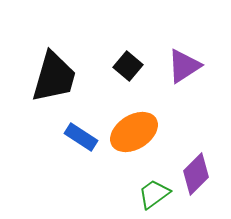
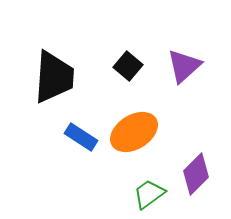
purple triangle: rotated 9 degrees counterclockwise
black trapezoid: rotated 12 degrees counterclockwise
green trapezoid: moved 5 px left
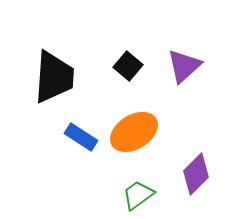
green trapezoid: moved 11 px left, 1 px down
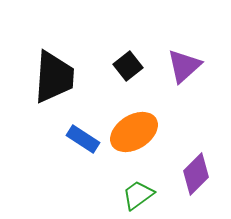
black square: rotated 12 degrees clockwise
blue rectangle: moved 2 px right, 2 px down
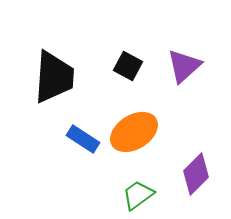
black square: rotated 24 degrees counterclockwise
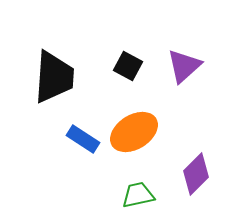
green trapezoid: rotated 24 degrees clockwise
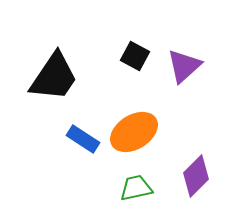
black square: moved 7 px right, 10 px up
black trapezoid: rotated 30 degrees clockwise
purple diamond: moved 2 px down
green trapezoid: moved 2 px left, 7 px up
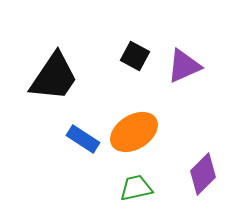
purple triangle: rotated 18 degrees clockwise
purple diamond: moved 7 px right, 2 px up
